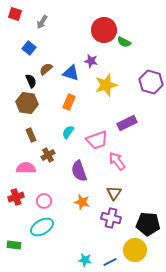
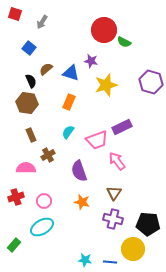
purple rectangle: moved 5 px left, 4 px down
purple cross: moved 2 px right, 1 px down
green rectangle: rotated 56 degrees counterclockwise
yellow circle: moved 2 px left, 1 px up
blue line: rotated 32 degrees clockwise
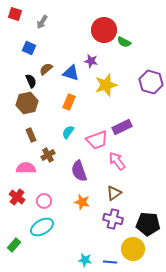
blue square: rotated 16 degrees counterclockwise
brown hexagon: rotated 20 degrees counterclockwise
brown triangle: rotated 21 degrees clockwise
red cross: moved 1 px right; rotated 35 degrees counterclockwise
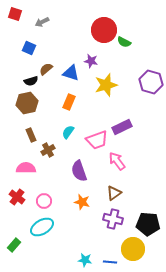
gray arrow: rotated 32 degrees clockwise
black semicircle: rotated 96 degrees clockwise
brown cross: moved 5 px up
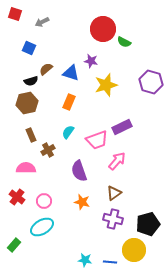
red circle: moved 1 px left, 1 px up
pink arrow: rotated 78 degrees clockwise
black pentagon: rotated 20 degrees counterclockwise
yellow circle: moved 1 px right, 1 px down
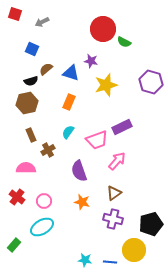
blue square: moved 3 px right, 1 px down
black pentagon: moved 3 px right
